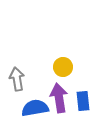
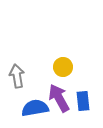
gray arrow: moved 3 px up
purple arrow: rotated 20 degrees counterclockwise
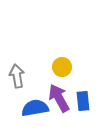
yellow circle: moved 1 px left
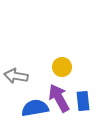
gray arrow: moved 1 px left; rotated 70 degrees counterclockwise
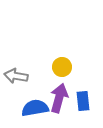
purple arrow: rotated 44 degrees clockwise
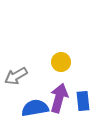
yellow circle: moved 1 px left, 5 px up
gray arrow: rotated 40 degrees counterclockwise
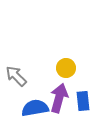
yellow circle: moved 5 px right, 6 px down
gray arrow: rotated 75 degrees clockwise
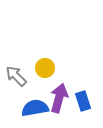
yellow circle: moved 21 px left
blue rectangle: rotated 12 degrees counterclockwise
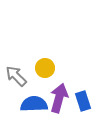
blue semicircle: moved 1 px left, 4 px up; rotated 8 degrees clockwise
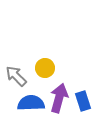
blue semicircle: moved 3 px left, 1 px up
